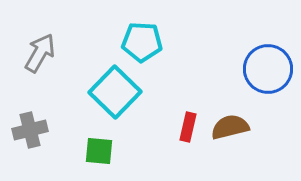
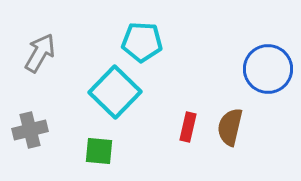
brown semicircle: rotated 63 degrees counterclockwise
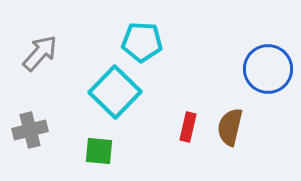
gray arrow: rotated 12 degrees clockwise
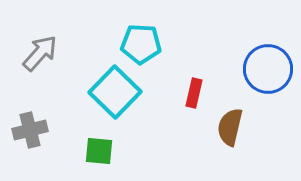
cyan pentagon: moved 1 px left, 2 px down
red rectangle: moved 6 px right, 34 px up
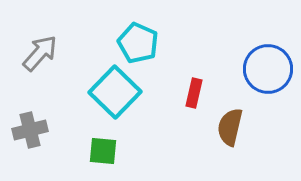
cyan pentagon: moved 3 px left, 1 px up; rotated 21 degrees clockwise
green square: moved 4 px right
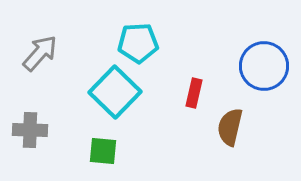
cyan pentagon: rotated 27 degrees counterclockwise
blue circle: moved 4 px left, 3 px up
gray cross: rotated 16 degrees clockwise
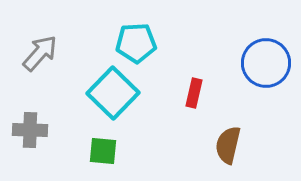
cyan pentagon: moved 2 px left
blue circle: moved 2 px right, 3 px up
cyan square: moved 2 px left, 1 px down
brown semicircle: moved 2 px left, 18 px down
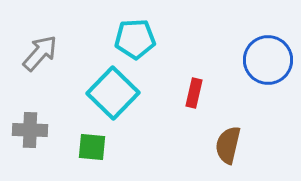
cyan pentagon: moved 1 px left, 4 px up
blue circle: moved 2 px right, 3 px up
green square: moved 11 px left, 4 px up
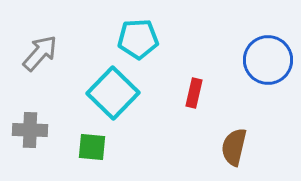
cyan pentagon: moved 3 px right
brown semicircle: moved 6 px right, 2 px down
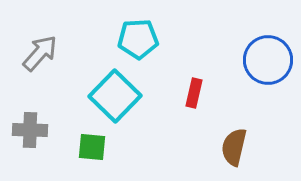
cyan square: moved 2 px right, 3 px down
